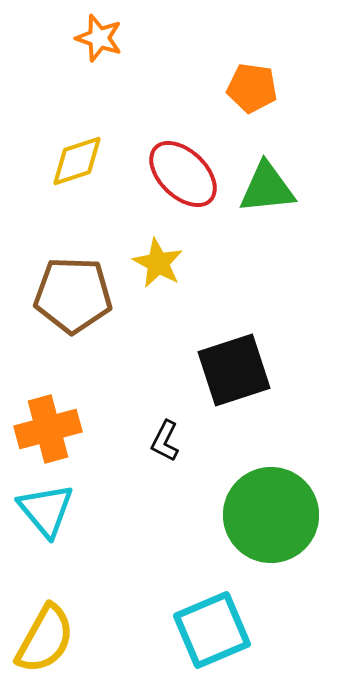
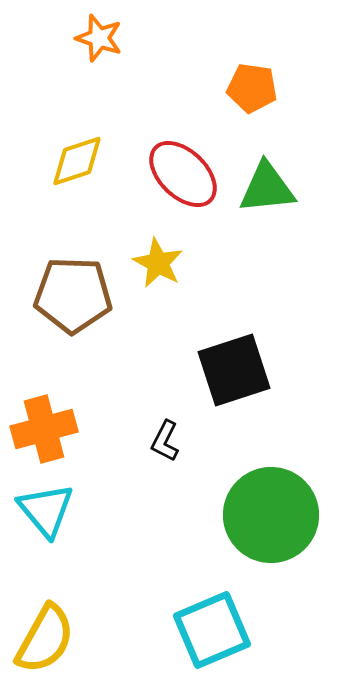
orange cross: moved 4 px left
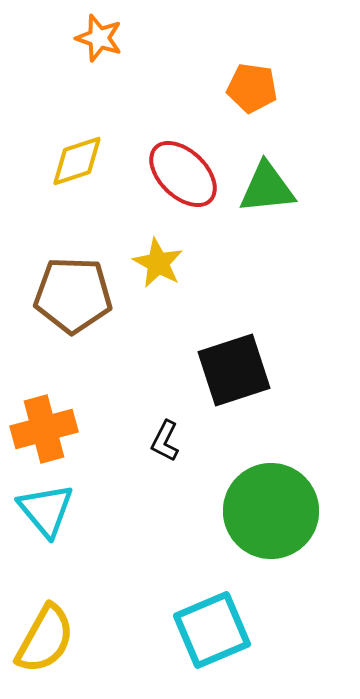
green circle: moved 4 px up
